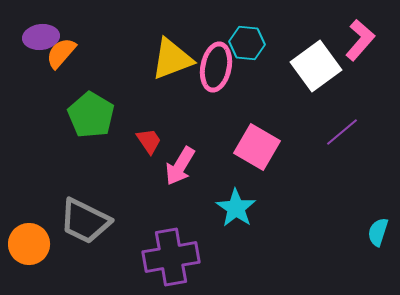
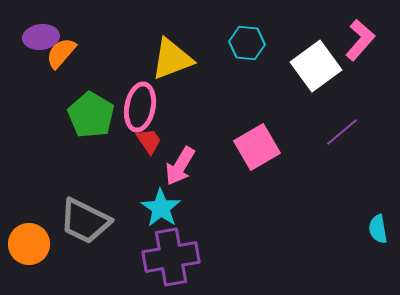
pink ellipse: moved 76 px left, 40 px down
pink square: rotated 30 degrees clockwise
cyan star: moved 75 px left
cyan semicircle: moved 3 px up; rotated 28 degrees counterclockwise
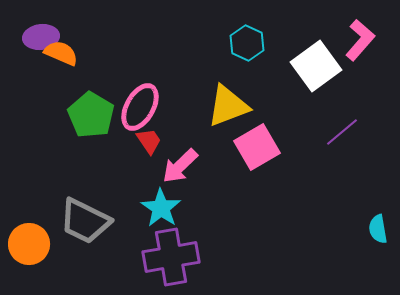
cyan hexagon: rotated 20 degrees clockwise
orange semicircle: rotated 72 degrees clockwise
yellow triangle: moved 56 px right, 47 px down
pink ellipse: rotated 18 degrees clockwise
pink arrow: rotated 15 degrees clockwise
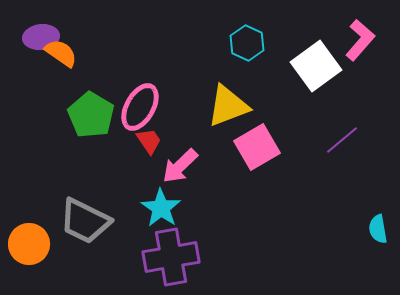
orange semicircle: rotated 12 degrees clockwise
purple line: moved 8 px down
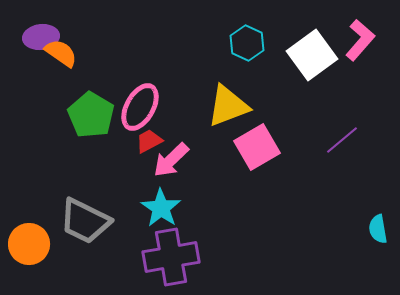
white square: moved 4 px left, 11 px up
red trapezoid: rotated 84 degrees counterclockwise
pink arrow: moved 9 px left, 6 px up
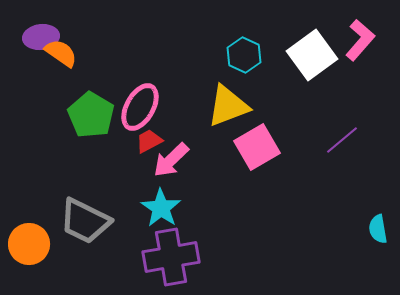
cyan hexagon: moved 3 px left, 12 px down
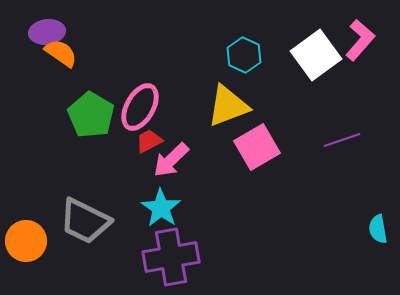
purple ellipse: moved 6 px right, 5 px up
white square: moved 4 px right
purple line: rotated 21 degrees clockwise
orange circle: moved 3 px left, 3 px up
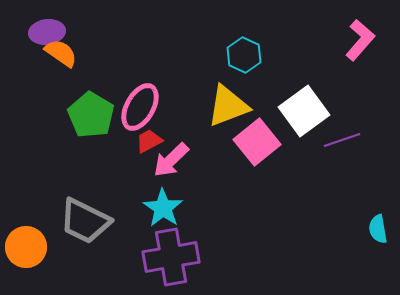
white square: moved 12 px left, 56 px down
pink square: moved 5 px up; rotated 9 degrees counterclockwise
cyan star: moved 2 px right
orange circle: moved 6 px down
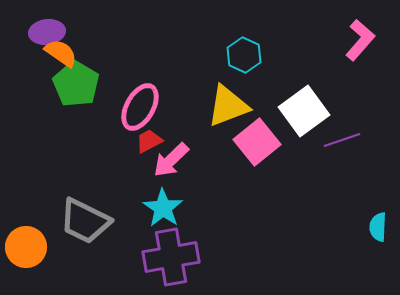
green pentagon: moved 15 px left, 31 px up
cyan semicircle: moved 2 px up; rotated 12 degrees clockwise
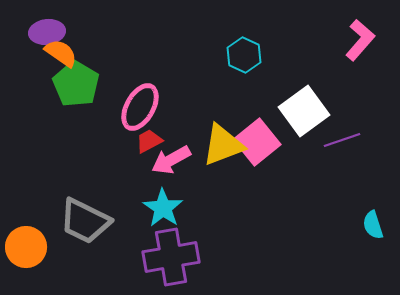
yellow triangle: moved 5 px left, 39 px down
pink arrow: rotated 15 degrees clockwise
cyan semicircle: moved 5 px left, 2 px up; rotated 20 degrees counterclockwise
